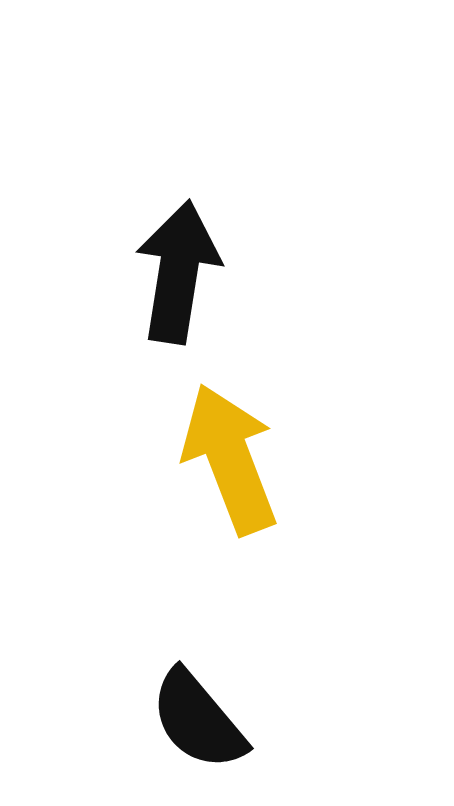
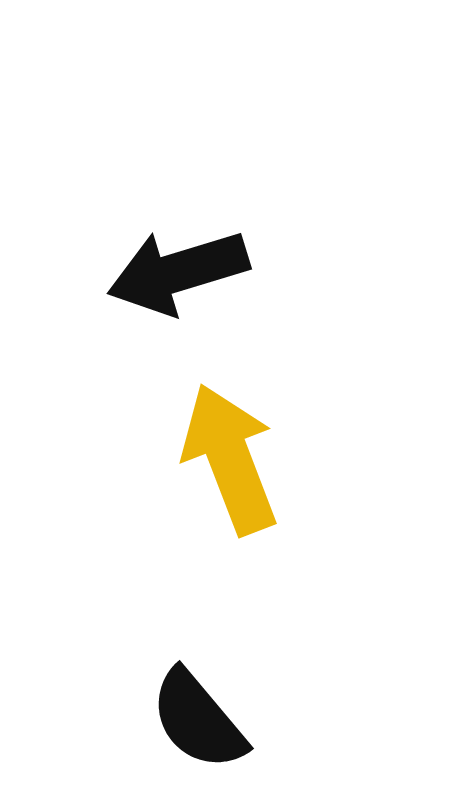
black arrow: rotated 116 degrees counterclockwise
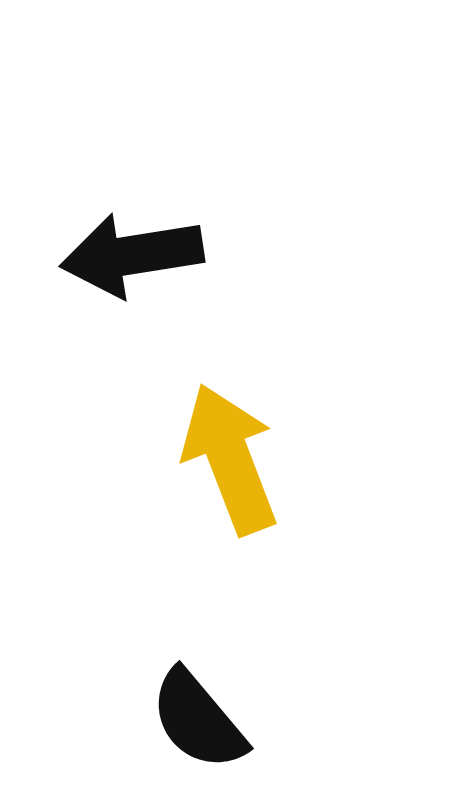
black arrow: moved 46 px left, 17 px up; rotated 8 degrees clockwise
